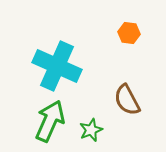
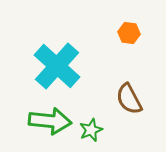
cyan cross: rotated 18 degrees clockwise
brown semicircle: moved 2 px right, 1 px up
green arrow: rotated 72 degrees clockwise
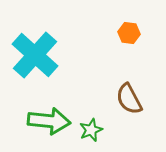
cyan cross: moved 22 px left, 11 px up
green arrow: moved 1 px left
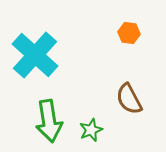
green arrow: rotated 75 degrees clockwise
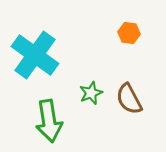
cyan cross: rotated 6 degrees counterclockwise
green star: moved 37 px up
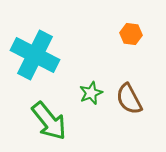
orange hexagon: moved 2 px right, 1 px down
cyan cross: rotated 9 degrees counterclockwise
green arrow: rotated 30 degrees counterclockwise
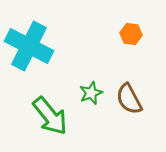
cyan cross: moved 6 px left, 9 px up
green arrow: moved 1 px right, 5 px up
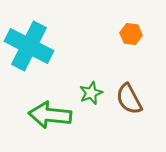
green arrow: moved 1 px up; rotated 135 degrees clockwise
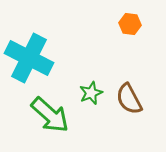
orange hexagon: moved 1 px left, 10 px up
cyan cross: moved 12 px down
green arrow: rotated 144 degrees counterclockwise
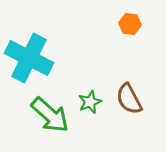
green star: moved 1 px left, 9 px down
